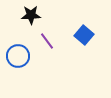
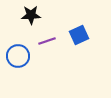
blue square: moved 5 px left; rotated 24 degrees clockwise
purple line: rotated 72 degrees counterclockwise
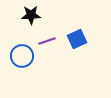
blue square: moved 2 px left, 4 px down
blue circle: moved 4 px right
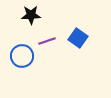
blue square: moved 1 px right, 1 px up; rotated 30 degrees counterclockwise
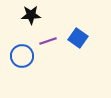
purple line: moved 1 px right
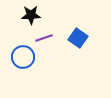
purple line: moved 4 px left, 3 px up
blue circle: moved 1 px right, 1 px down
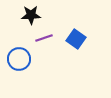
blue square: moved 2 px left, 1 px down
blue circle: moved 4 px left, 2 px down
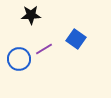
purple line: moved 11 px down; rotated 12 degrees counterclockwise
